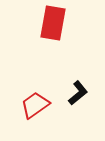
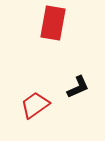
black L-shape: moved 6 px up; rotated 15 degrees clockwise
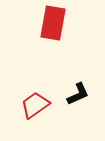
black L-shape: moved 7 px down
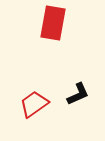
red trapezoid: moved 1 px left, 1 px up
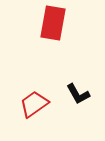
black L-shape: rotated 85 degrees clockwise
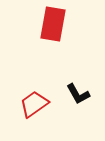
red rectangle: moved 1 px down
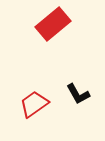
red rectangle: rotated 40 degrees clockwise
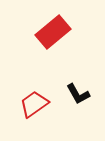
red rectangle: moved 8 px down
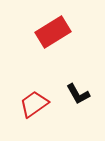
red rectangle: rotated 8 degrees clockwise
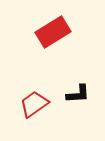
black L-shape: rotated 65 degrees counterclockwise
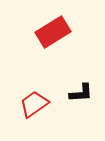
black L-shape: moved 3 px right, 1 px up
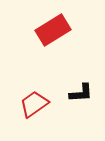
red rectangle: moved 2 px up
